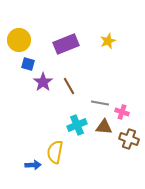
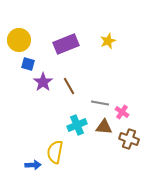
pink cross: rotated 16 degrees clockwise
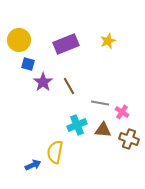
brown triangle: moved 1 px left, 3 px down
blue arrow: rotated 21 degrees counterclockwise
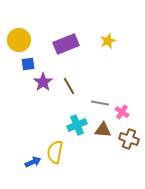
blue square: rotated 24 degrees counterclockwise
blue arrow: moved 3 px up
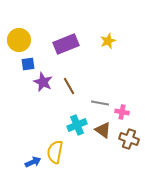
purple star: rotated 12 degrees counterclockwise
pink cross: rotated 24 degrees counterclockwise
brown triangle: rotated 30 degrees clockwise
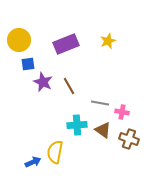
cyan cross: rotated 18 degrees clockwise
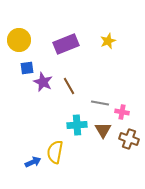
blue square: moved 1 px left, 4 px down
brown triangle: rotated 24 degrees clockwise
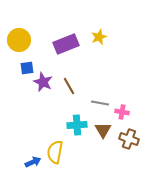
yellow star: moved 9 px left, 4 px up
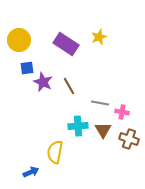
purple rectangle: rotated 55 degrees clockwise
cyan cross: moved 1 px right, 1 px down
blue arrow: moved 2 px left, 10 px down
